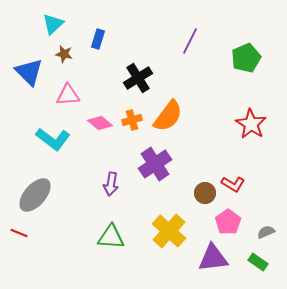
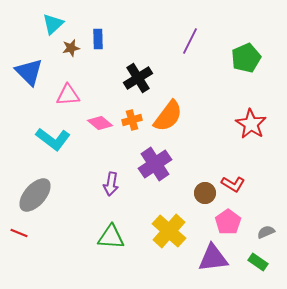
blue rectangle: rotated 18 degrees counterclockwise
brown star: moved 7 px right, 6 px up; rotated 24 degrees counterclockwise
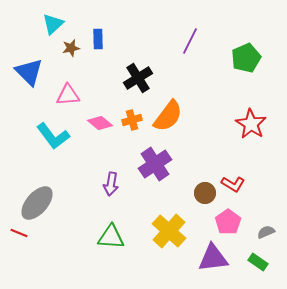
cyan L-shape: moved 3 px up; rotated 16 degrees clockwise
gray ellipse: moved 2 px right, 8 px down
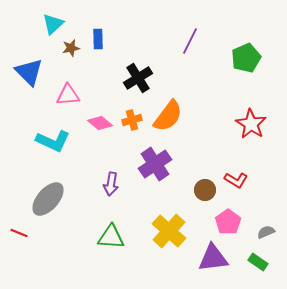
cyan L-shape: moved 5 px down; rotated 28 degrees counterclockwise
red L-shape: moved 3 px right, 4 px up
brown circle: moved 3 px up
gray ellipse: moved 11 px right, 4 px up
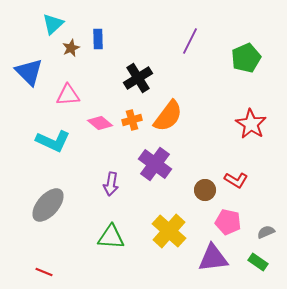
brown star: rotated 12 degrees counterclockwise
purple cross: rotated 20 degrees counterclockwise
gray ellipse: moved 6 px down
pink pentagon: rotated 25 degrees counterclockwise
red line: moved 25 px right, 39 px down
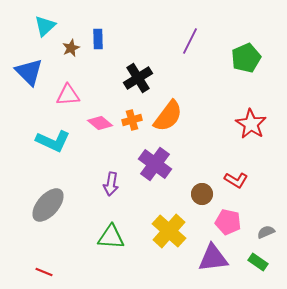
cyan triangle: moved 8 px left, 2 px down
brown circle: moved 3 px left, 4 px down
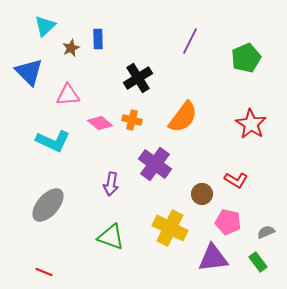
orange semicircle: moved 15 px right, 1 px down
orange cross: rotated 30 degrees clockwise
yellow cross: moved 1 px right, 3 px up; rotated 16 degrees counterclockwise
green triangle: rotated 16 degrees clockwise
green rectangle: rotated 18 degrees clockwise
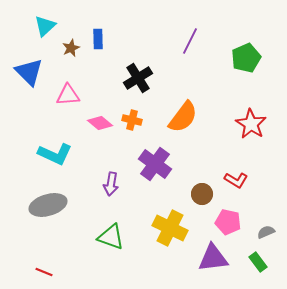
cyan L-shape: moved 2 px right, 13 px down
gray ellipse: rotated 33 degrees clockwise
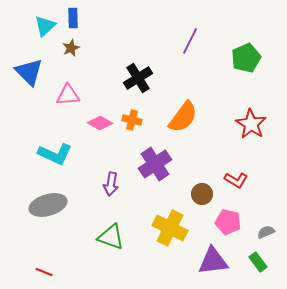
blue rectangle: moved 25 px left, 21 px up
pink diamond: rotated 10 degrees counterclockwise
purple cross: rotated 20 degrees clockwise
purple triangle: moved 3 px down
